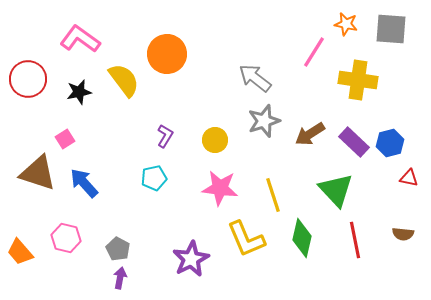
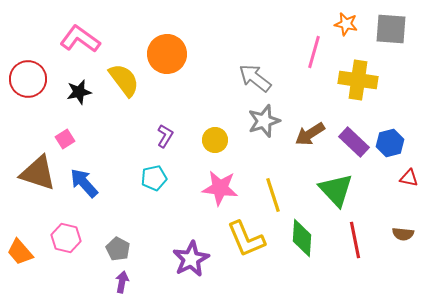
pink line: rotated 16 degrees counterclockwise
green diamond: rotated 9 degrees counterclockwise
purple arrow: moved 2 px right, 4 px down
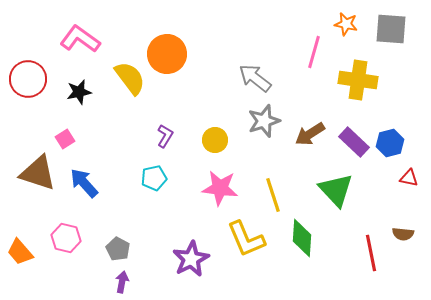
yellow semicircle: moved 6 px right, 2 px up
red line: moved 16 px right, 13 px down
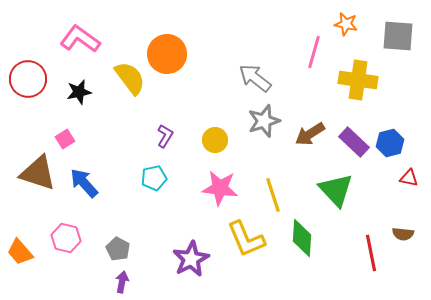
gray square: moved 7 px right, 7 px down
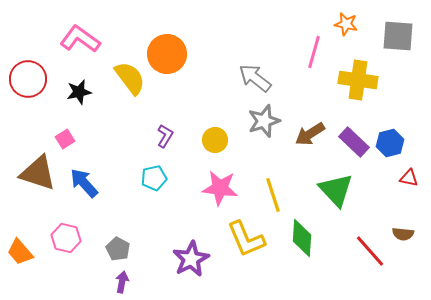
red line: moved 1 px left, 2 px up; rotated 30 degrees counterclockwise
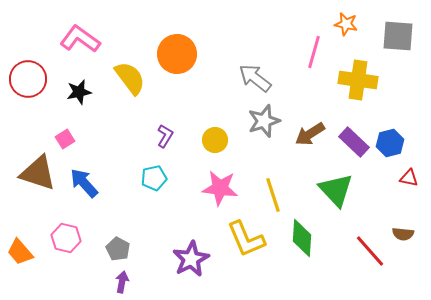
orange circle: moved 10 px right
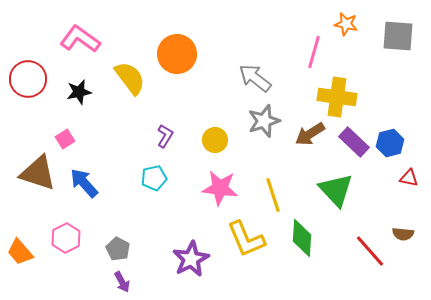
yellow cross: moved 21 px left, 17 px down
pink hexagon: rotated 20 degrees clockwise
purple arrow: rotated 140 degrees clockwise
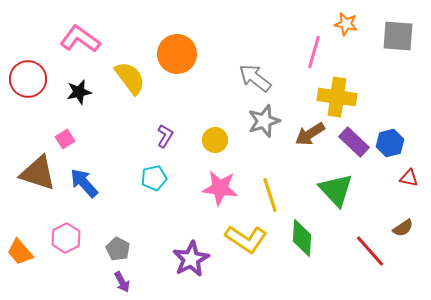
yellow line: moved 3 px left
brown semicircle: moved 6 px up; rotated 40 degrees counterclockwise
yellow L-shape: rotated 33 degrees counterclockwise
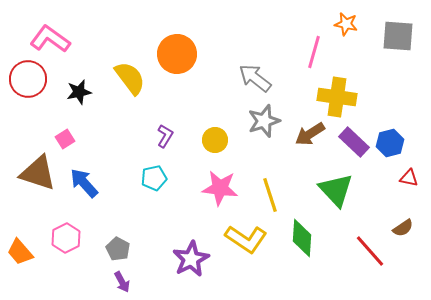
pink L-shape: moved 30 px left
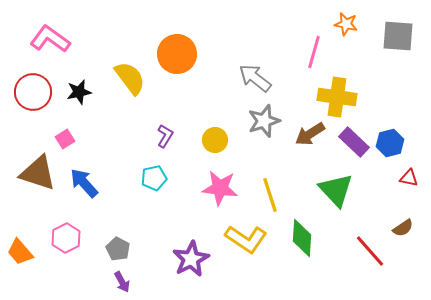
red circle: moved 5 px right, 13 px down
